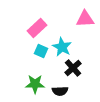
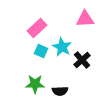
black cross: moved 9 px right, 8 px up
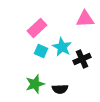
black cross: moved 1 px up; rotated 18 degrees clockwise
green star: rotated 18 degrees counterclockwise
black semicircle: moved 2 px up
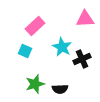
pink rectangle: moved 2 px left, 2 px up
cyan square: moved 16 px left
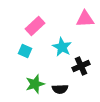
black cross: moved 1 px left, 7 px down
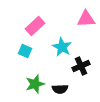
pink triangle: moved 1 px right
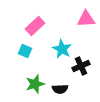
cyan star: moved 2 px down
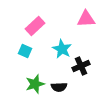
black semicircle: moved 1 px left, 2 px up
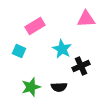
pink rectangle: rotated 12 degrees clockwise
cyan square: moved 6 px left
green star: moved 4 px left, 3 px down
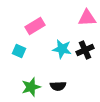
pink triangle: moved 1 px right, 1 px up
cyan star: rotated 18 degrees counterclockwise
black cross: moved 4 px right, 16 px up
black semicircle: moved 1 px left, 1 px up
